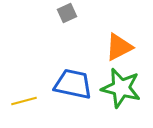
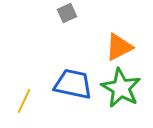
green star: rotated 15 degrees clockwise
yellow line: rotated 50 degrees counterclockwise
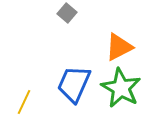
gray square: rotated 24 degrees counterclockwise
blue trapezoid: moved 1 px right; rotated 78 degrees counterclockwise
yellow line: moved 1 px down
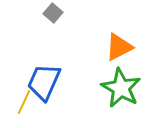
gray square: moved 14 px left
blue trapezoid: moved 30 px left, 2 px up
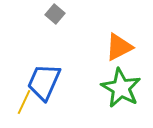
gray square: moved 2 px right, 1 px down
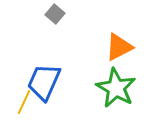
green star: moved 5 px left
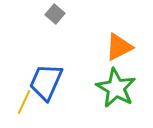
blue trapezoid: moved 2 px right
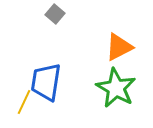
blue trapezoid: rotated 15 degrees counterclockwise
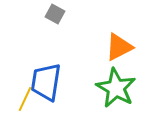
gray square: rotated 12 degrees counterclockwise
yellow line: moved 1 px right, 3 px up
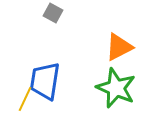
gray square: moved 2 px left, 1 px up
blue trapezoid: moved 1 px left, 1 px up
green star: rotated 6 degrees counterclockwise
